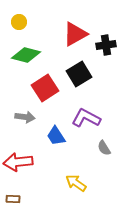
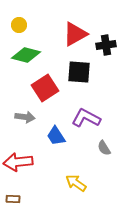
yellow circle: moved 3 px down
black square: moved 2 px up; rotated 35 degrees clockwise
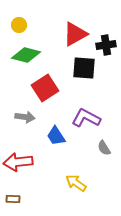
black square: moved 5 px right, 4 px up
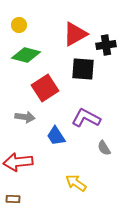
black square: moved 1 px left, 1 px down
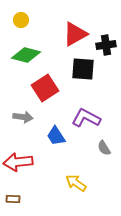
yellow circle: moved 2 px right, 5 px up
gray arrow: moved 2 px left
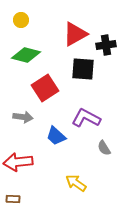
blue trapezoid: rotated 15 degrees counterclockwise
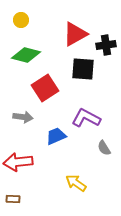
blue trapezoid: rotated 115 degrees clockwise
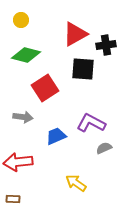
purple L-shape: moved 5 px right, 5 px down
gray semicircle: rotated 98 degrees clockwise
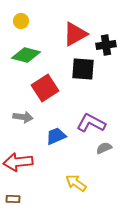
yellow circle: moved 1 px down
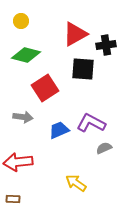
blue trapezoid: moved 3 px right, 6 px up
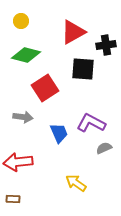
red triangle: moved 2 px left, 2 px up
blue trapezoid: moved 3 px down; rotated 90 degrees clockwise
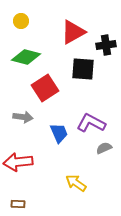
green diamond: moved 2 px down
brown rectangle: moved 5 px right, 5 px down
